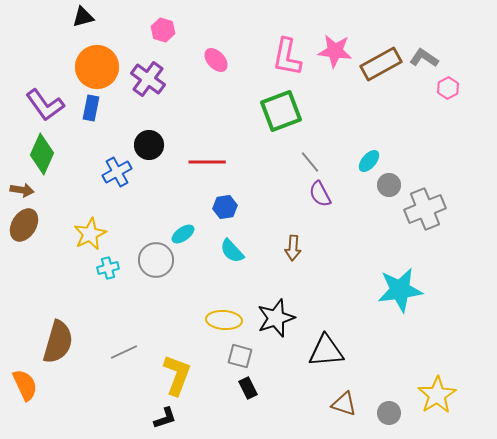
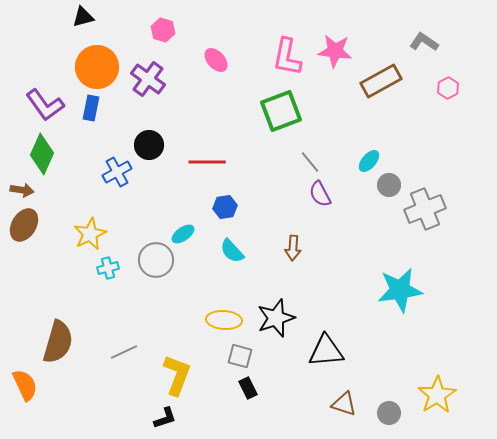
gray L-shape at (424, 58): moved 16 px up
brown rectangle at (381, 64): moved 17 px down
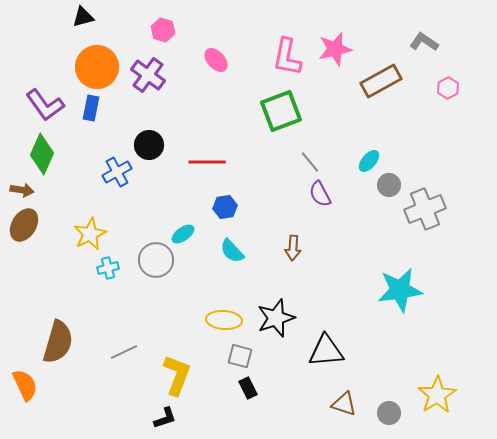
pink star at (335, 51): moved 2 px up; rotated 20 degrees counterclockwise
purple cross at (148, 79): moved 4 px up
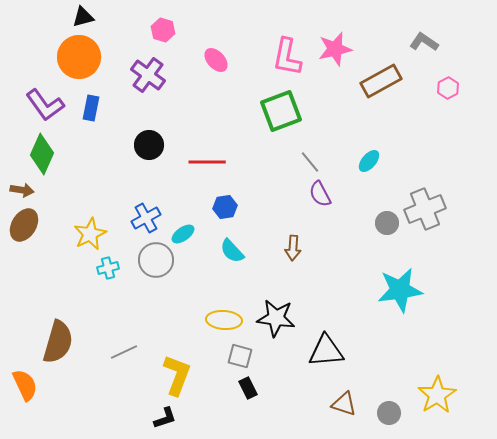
orange circle at (97, 67): moved 18 px left, 10 px up
blue cross at (117, 172): moved 29 px right, 46 px down
gray circle at (389, 185): moved 2 px left, 38 px down
black star at (276, 318): rotated 27 degrees clockwise
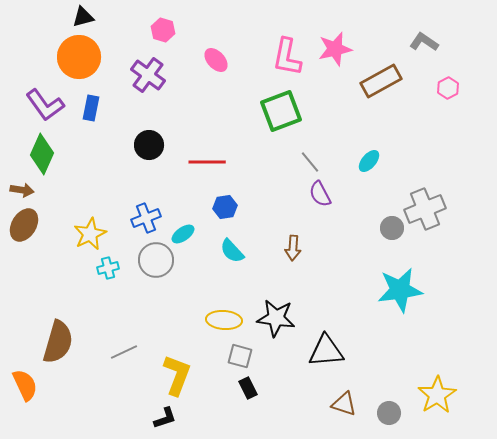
blue cross at (146, 218): rotated 8 degrees clockwise
gray circle at (387, 223): moved 5 px right, 5 px down
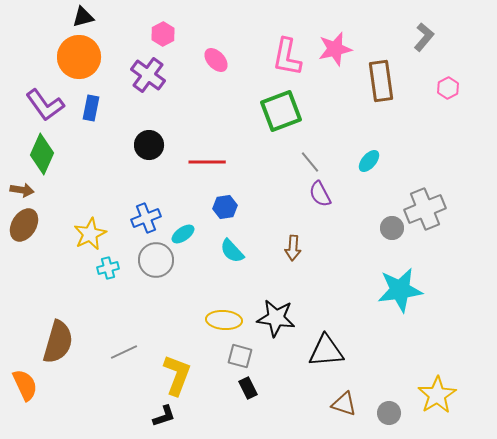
pink hexagon at (163, 30): moved 4 px down; rotated 15 degrees clockwise
gray L-shape at (424, 42): moved 5 px up; rotated 96 degrees clockwise
brown rectangle at (381, 81): rotated 69 degrees counterclockwise
black L-shape at (165, 418): moved 1 px left, 2 px up
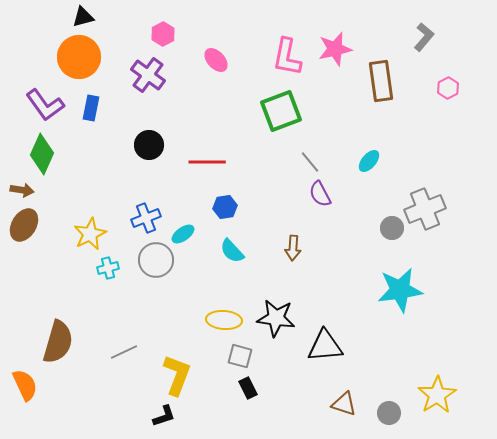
black triangle at (326, 351): moved 1 px left, 5 px up
